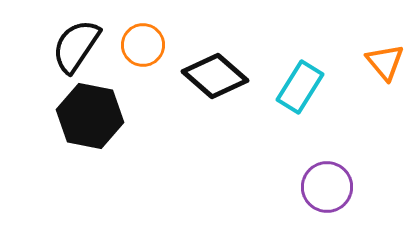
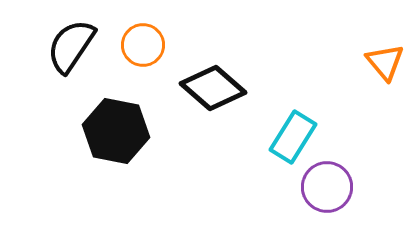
black semicircle: moved 5 px left
black diamond: moved 2 px left, 12 px down
cyan rectangle: moved 7 px left, 50 px down
black hexagon: moved 26 px right, 15 px down
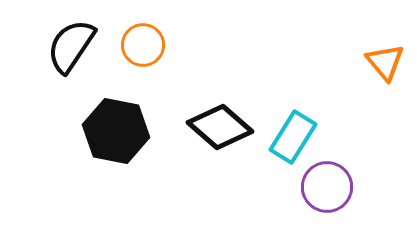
black diamond: moved 7 px right, 39 px down
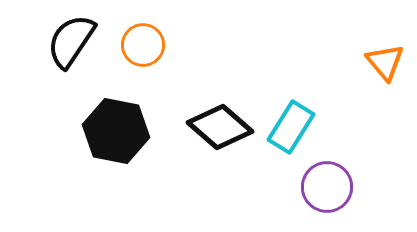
black semicircle: moved 5 px up
cyan rectangle: moved 2 px left, 10 px up
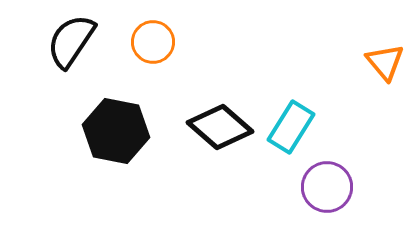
orange circle: moved 10 px right, 3 px up
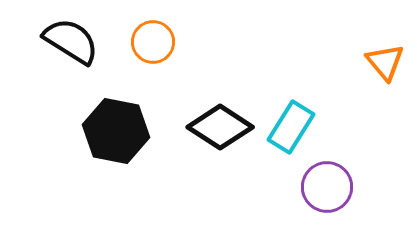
black semicircle: rotated 88 degrees clockwise
black diamond: rotated 8 degrees counterclockwise
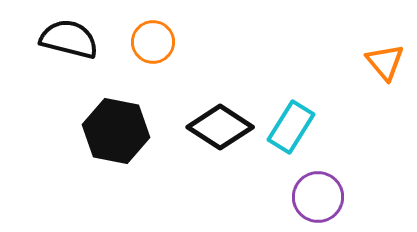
black semicircle: moved 2 px left, 2 px up; rotated 18 degrees counterclockwise
purple circle: moved 9 px left, 10 px down
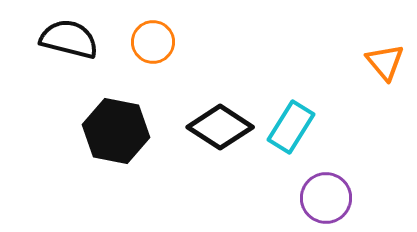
purple circle: moved 8 px right, 1 px down
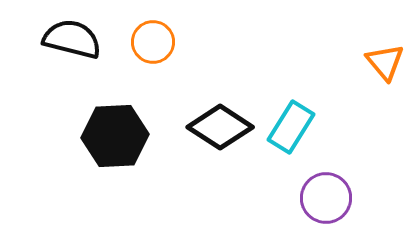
black semicircle: moved 3 px right
black hexagon: moved 1 px left, 5 px down; rotated 14 degrees counterclockwise
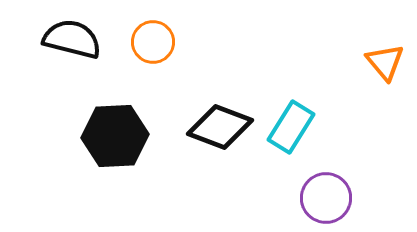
black diamond: rotated 12 degrees counterclockwise
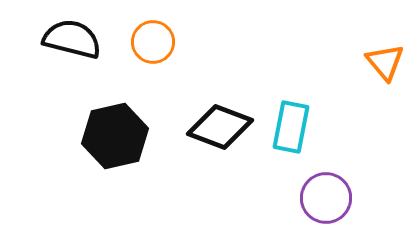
cyan rectangle: rotated 21 degrees counterclockwise
black hexagon: rotated 10 degrees counterclockwise
